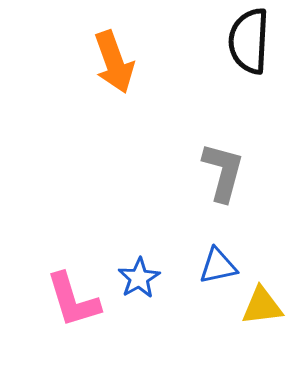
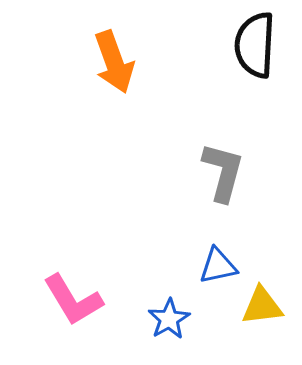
black semicircle: moved 6 px right, 4 px down
blue star: moved 30 px right, 41 px down
pink L-shape: rotated 14 degrees counterclockwise
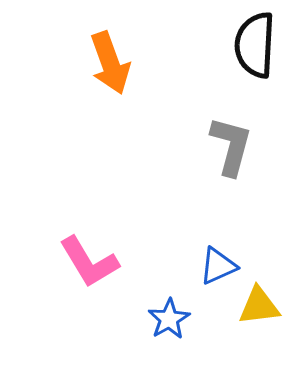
orange arrow: moved 4 px left, 1 px down
gray L-shape: moved 8 px right, 26 px up
blue triangle: rotated 12 degrees counterclockwise
pink L-shape: moved 16 px right, 38 px up
yellow triangle: moved 3 px left
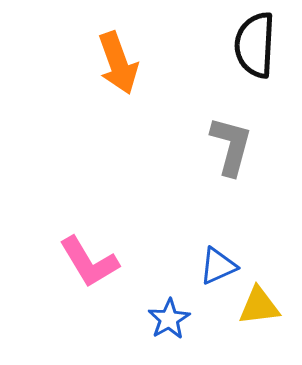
orange arrow: moved 8 px right
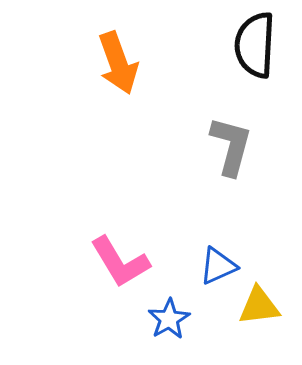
pink L-shape: moved 31 px right
